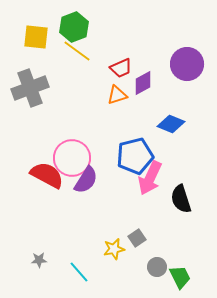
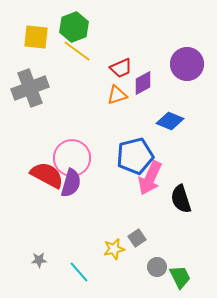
blue diamond: moved 1 px left, 3 px up
purple semicircle: moved 15 px left, 3 px down; rotated 16 degrees counterclockwise
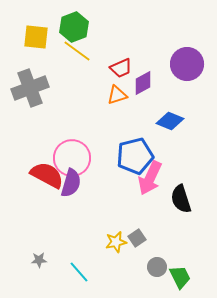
yellow star: moved 2 px right, 7 px up
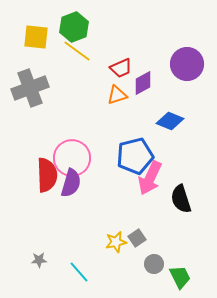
red semicircle: rotated 60 degrees clockwise
gray circle: moved 3 px left, 3 px up
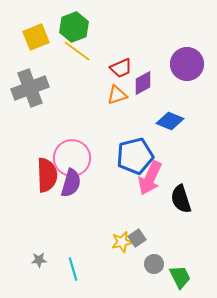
yellow square: rotated 28 degrees counterclockwise
yellow star: moved 6 px right
cyan line: moved 6 px left, 3 px up; rotated 25 degrees clockwise
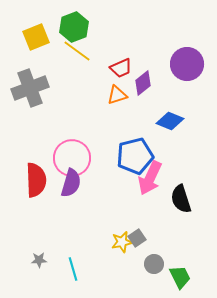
purple diamond: rotated 10 degrees counterclockwise
red semicircle: moved 11 px left, 5 px down
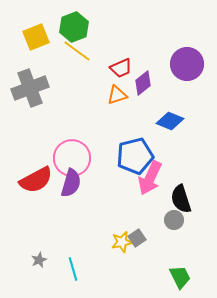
red semicircle: rotated 64 degrees clockwise
gray star: rotated 21 degrees counterclockwise
gray circle: moved 20 px right, 44 px up
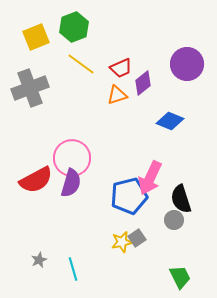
yellow line: moved 4 px right, 13 px down
blue pentagon: moved 6 px left, 40 px down
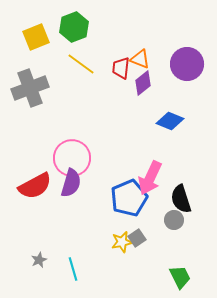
red trapezoid: rotated 120 degrees clockwise
orange triangle: moved 23 px right, 36 px up; rotated 40 degrees clockwise
red semicircle: moved 1 px left, 6 px down
blue pentagon: moved 2 px down; rotated 9 degrees counterclockwise
